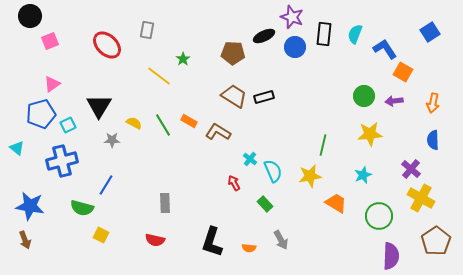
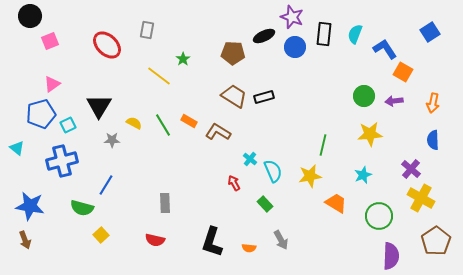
yellow square at (101, 235): rotated 21 degrees clockwise
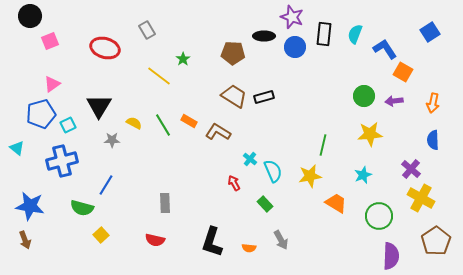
gray rectangle at (147, 30): rotated 42 degrees counterclockwise
black ellipse at (264, 36): rotated 25 degrees clockwise
red ellipse at (107, 45): moved 2 px left, 3 px down; rotated 28 degrees counterclockwise
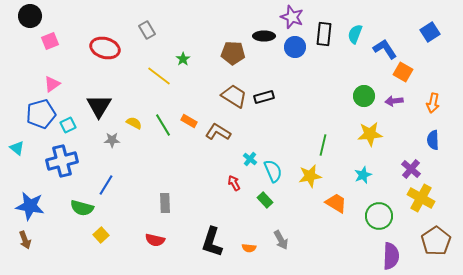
green rectangle at (265, 204): moved 4 px up
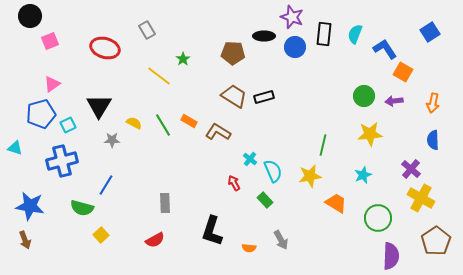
cyan triangle at (17, 148): moved 2 px left; rotated 21 degrees counterclockwise
green circle at (379, 216): moved 1 px left, 2 px down
red semicircle at (155, 240): rotated 42 degrees counterclockwise
black L-shape at (212, 242): moved 11 px up
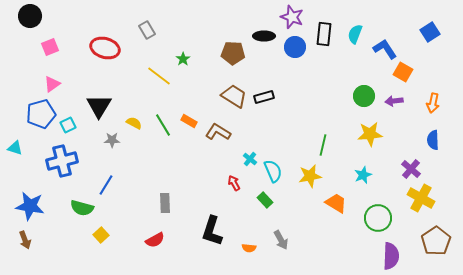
pink square at (50, 41): moved 6 px down
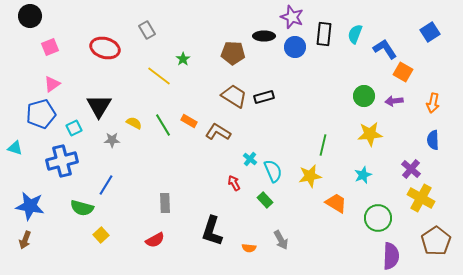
cyan square at (68, 125): moved 6 px right, 3 px down
brown arrow at (25, 240): rotated 42 degrees clockwise
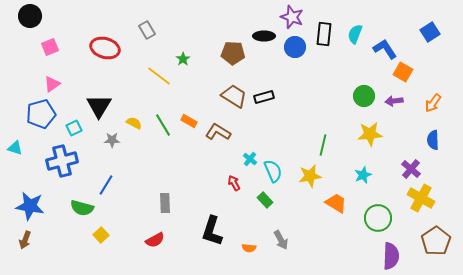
orange arrow at (433, 103): rotated 24 degrees clockwise
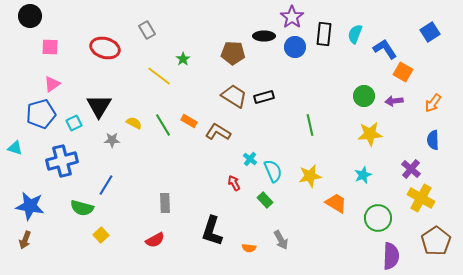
purple star at (292, 17): rotated 15 degrees clockwise
pink square at (50, 47): rotated 24 degrees clockwise
cyan square at (74, 128): moved 5 px up
green line at (323, 145): moved 13 px left, 20 px up; rotated 25 degrees counterclockwise
